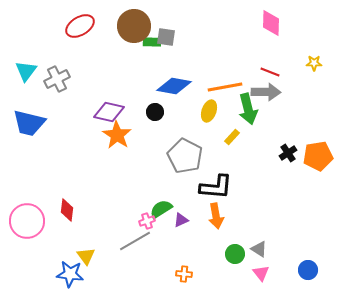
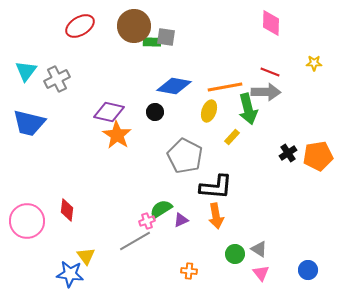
orange cross: moved 5 px right, 3 px up
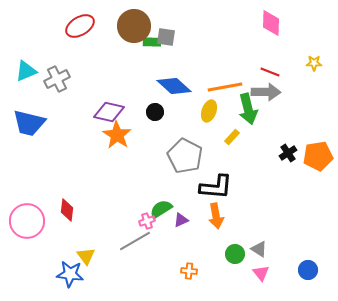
cyan triangle: rotated 30 degrees clockwise
blue diamond: rotated 32 degrees clockwise
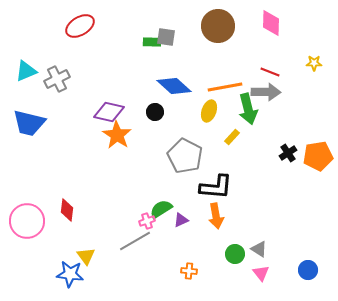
brown circle: moved 84 px right
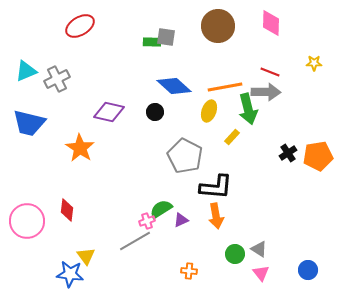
orange star: moved 37 px left, 13 px down
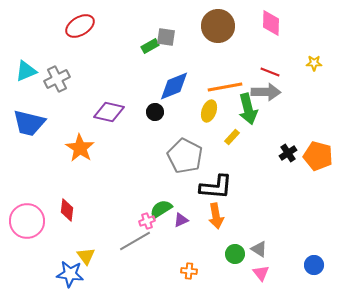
green rectangle: moved 2 px left, 4 px down; rotated 30 degrees counterclockwise
blue diamond: rotated 64 degrees counterclockwise
orange pentagon: rotated 24 degrees clockwise
blue circle: moved 6 px right, 5 px up
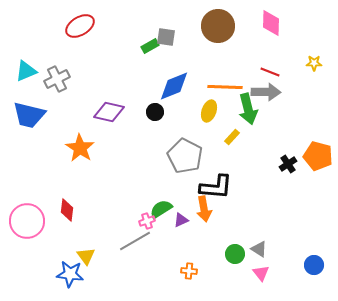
orange line: rotated 12 degrees clockwise
blue trapezoid: moved 8 px up
black cross: moved 11 px down
orange arrow: moved 12 px left, 7 px up
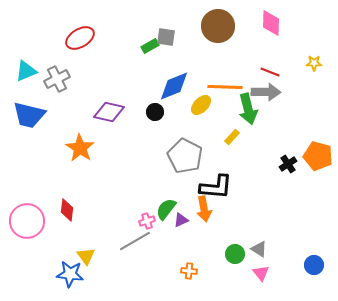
red ellipse: moved 12 px down
yellow ellipse: moved 8 px left, 6 px up; rotated 25 degrees clockwise
green semicircle: moved 5 px right; rotated 20 degrees counterclockwise
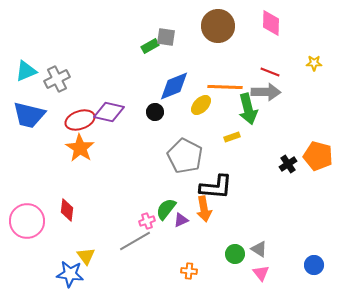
red ellipse: moved 82 px down; rotated 12 degrees clockwise
yellow rectangle: rotated 28 degrees clockwise
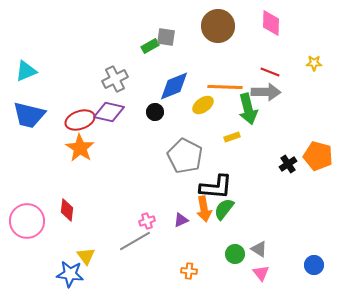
gray cross: moved 58 px right
yellow ellipse: moved 2 px right; rotated 10 degrees clockwise
green semicircle: moved 58 px right
